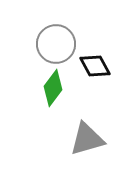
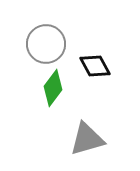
gray circle: moved 10 px left
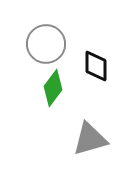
black diamond: moved 1 px right; rotated 28 degrees clockwise
gray triangle: moved 3 px right
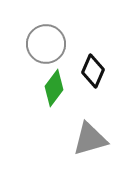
black diamond: moved 3 px left, 5 px down; rotated 24 degrees clockwise
green diamond: moved 1 px right
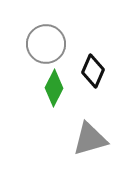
green diamond: rotated 9 degrees counterclockwise
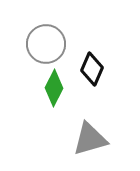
black diamond: moved 1 px left, 2 px up
